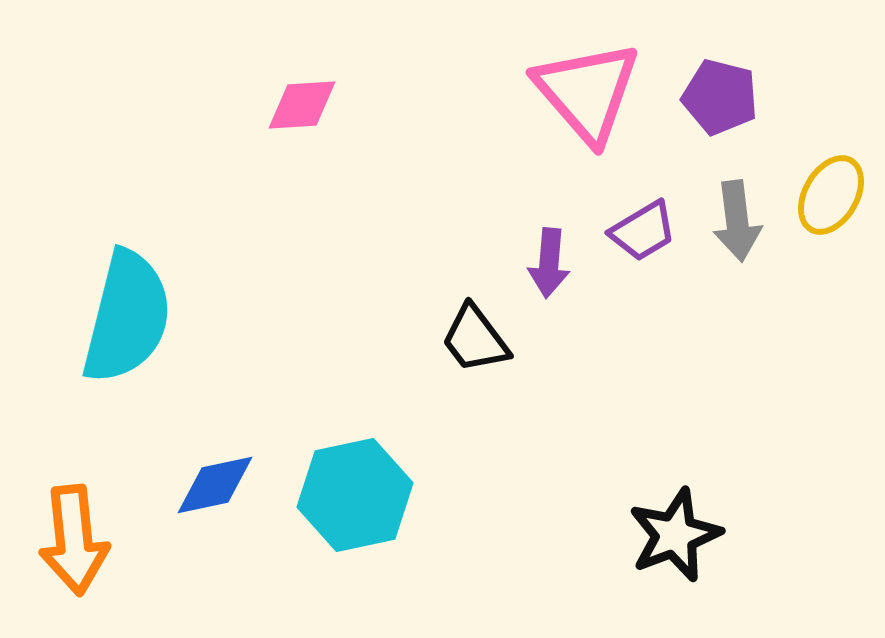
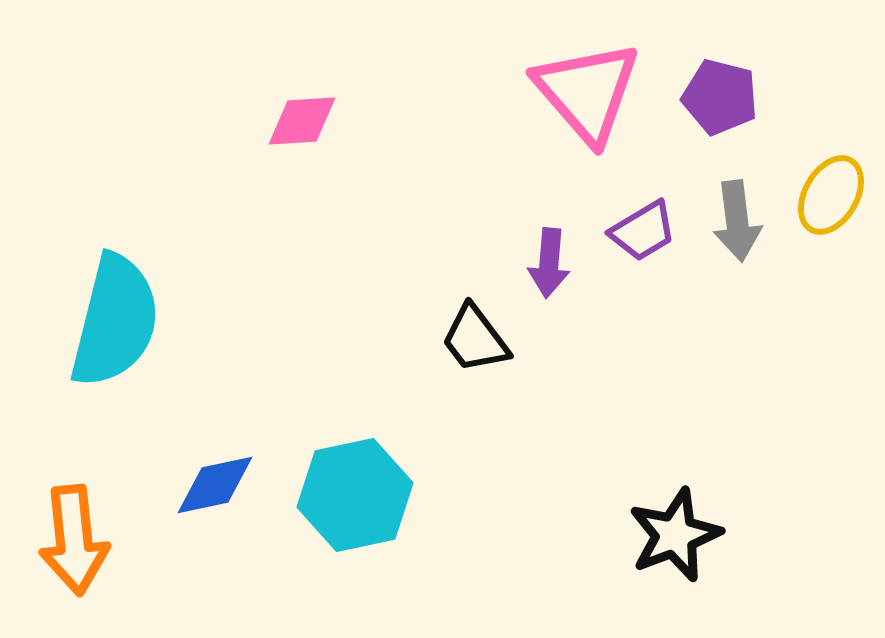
pink diamond: moved 16 px down
cyan semicircle: moved 12 px left, 4 px down
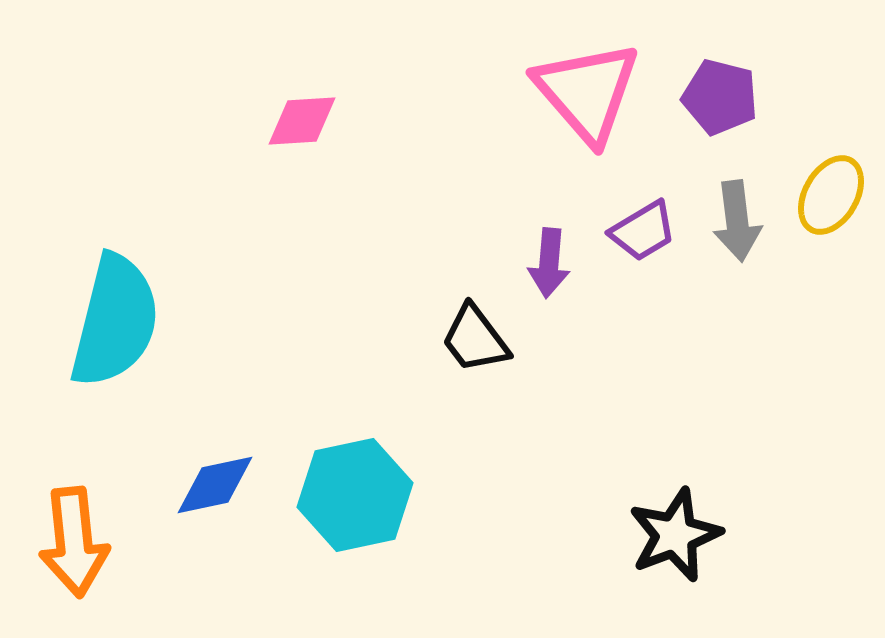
orange arrow: moved 2 px down
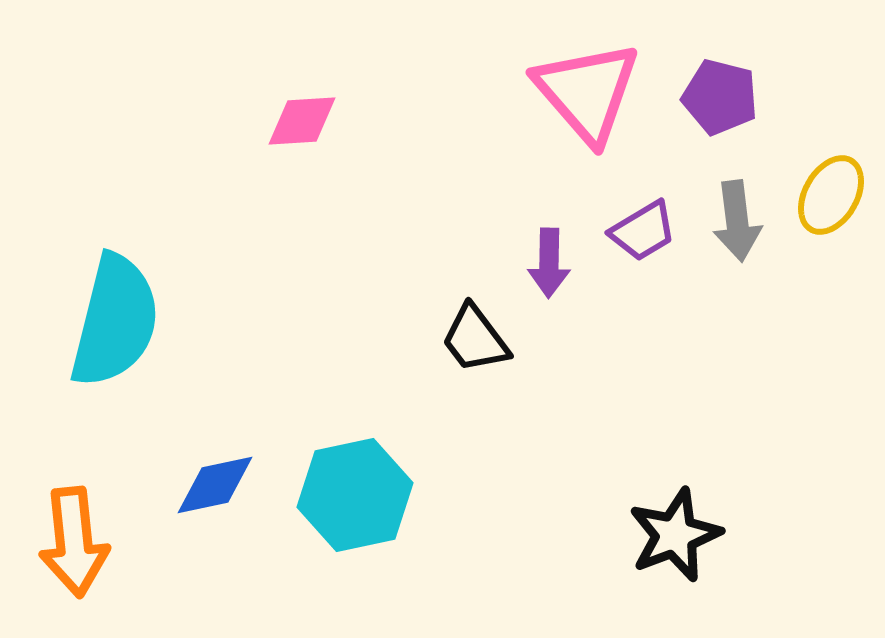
purple arrow: rotated 4 degrees counterclockwise
